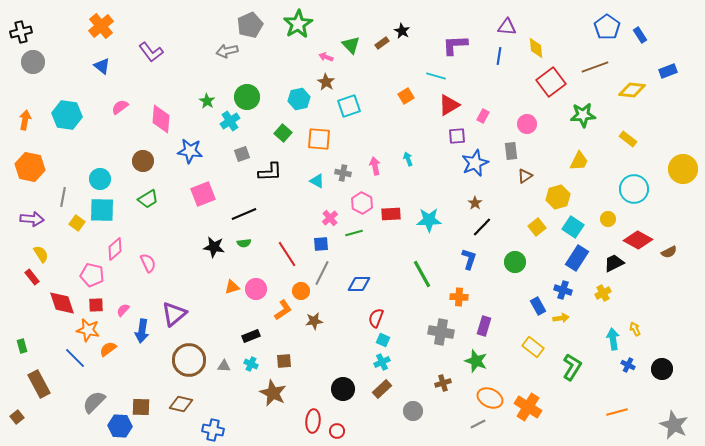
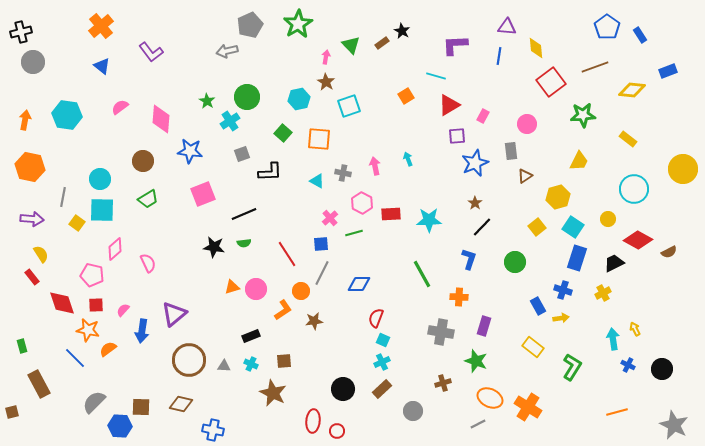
pink arrow at (326, 57): rotated 80 degrees clockwise
blue rectangle at (577, 258): rotated 15 degrees counterclockwise
brown square at (17, 417): moved 5 px left, 5 px up; rotated 24 degrees clockwise
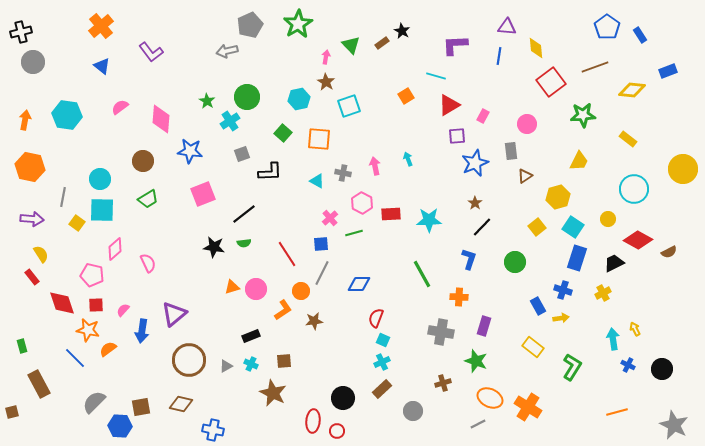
black line at (244, 214): rotated 15 degrees counterclockwise
gray triangle at (224, 366): moved 2 px right; rotated 32 degrees counterclockwise
black circle at (343, 389): moved 9 px down
brown square at (141, 407): rotated 12 degrees counterclockwise
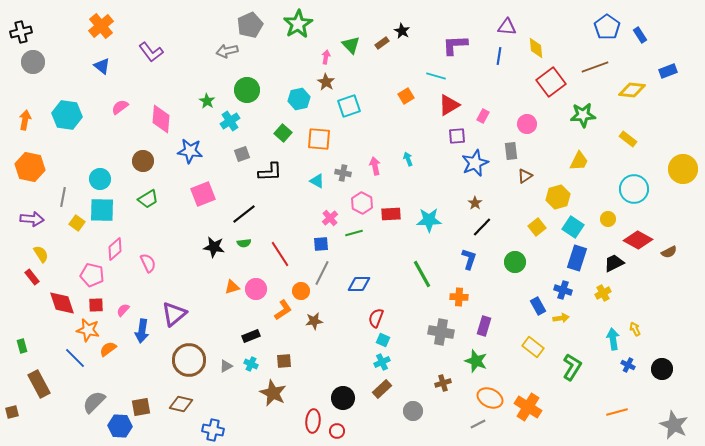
green circle at (247, 97): moved 7 px up
red line at (287, 254): moved 7 px left
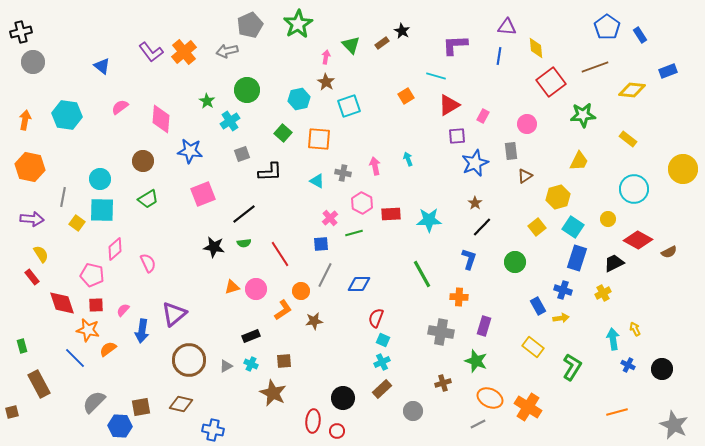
orange cross at (101, 26): moved 83 px right, 26 px down
gray line at (322, 273): moved 3 px right, 2 px down
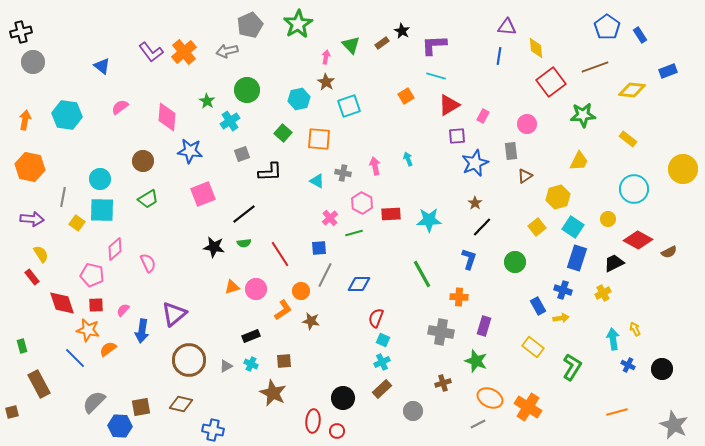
purple L-shape at (455, 45): moved 21 px left
pink diamond at (161, 119): moved 6 px right, 2 px up
blue square at (321, 244): moved 2 px left, 4 px down
brown star at (314, 321): moved 3 px left; rotated 18 degrees clockwise
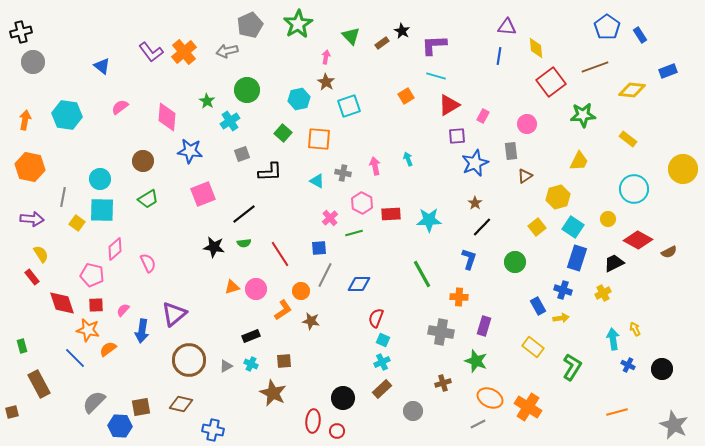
green triangle at (351, 45): moved 9 px up
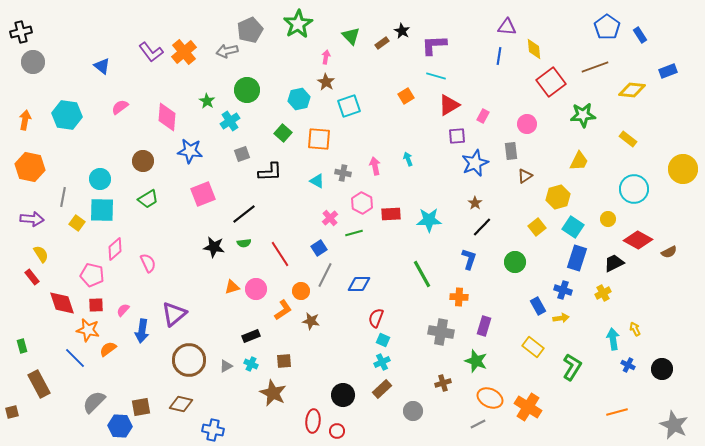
gray pentagon at (250, 25): moved 5 px down
yellow diamond at (536, 48): moved 2 px left, 1 px down
blue square at (319, 248): rotated 28 degrees counterclockwise
black circle at (343, 398): moved 3 px up
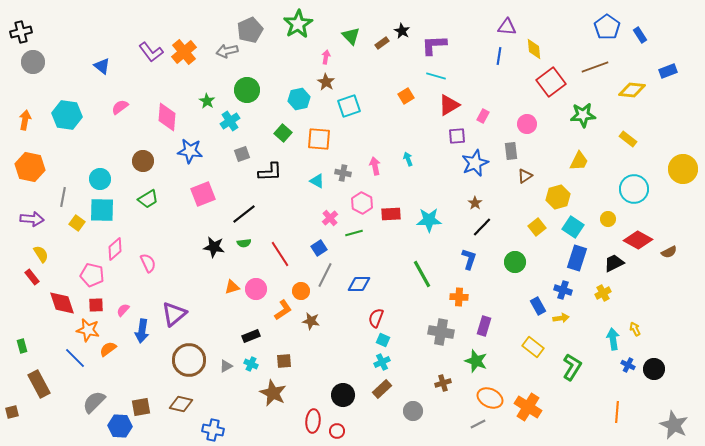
black circle at (662, 369): moved 8 px left
orange line at (617, 412): rotated 70 degrees counterclockwise
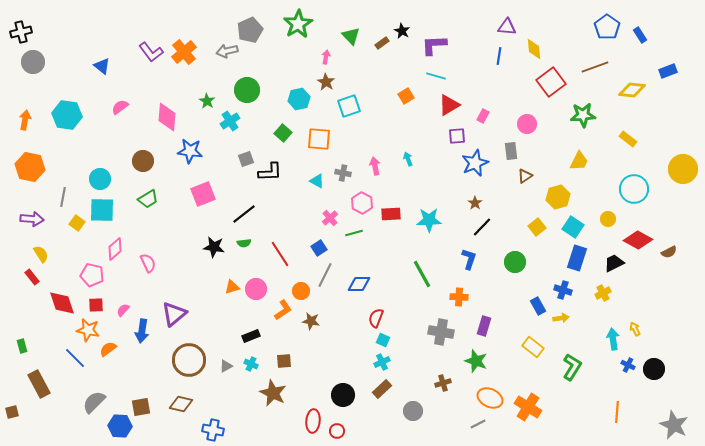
gray square at (242, 154): moved 4 px right, 5 px down
